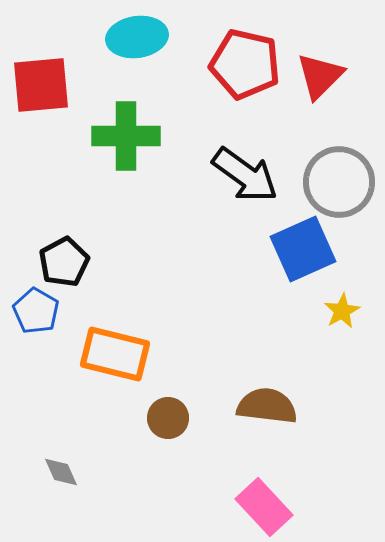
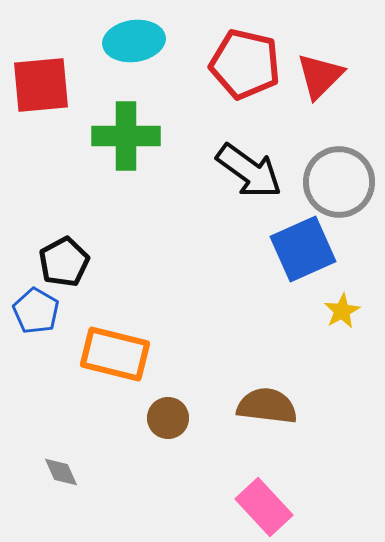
cyan ellipse: moved 3 px left, 4 px down
black arrow: moved 4 px right, 4 px up
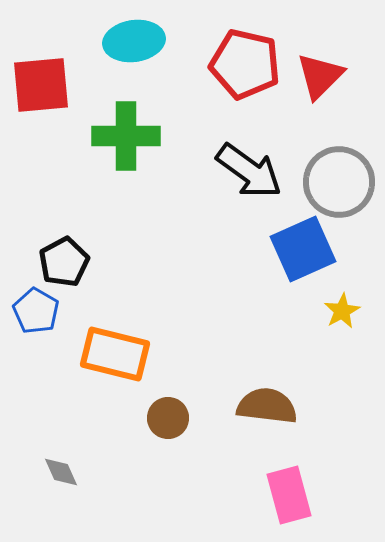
pink rectangle: moved 25 px right, 12 px up; rotated 28 degrees clockwise
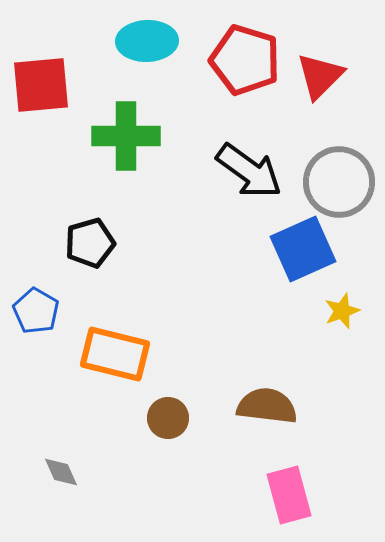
cyan ellipse: moved 13 px right; rotated 6 degrees clockwise
red pentagon: moved 4 px up; rotated 4 degrees clockwise
black pentagon: moved 26 px right, 19 px up; rotated 12 degrees clockwise
yellow star: rotated 9 degrees clockwise
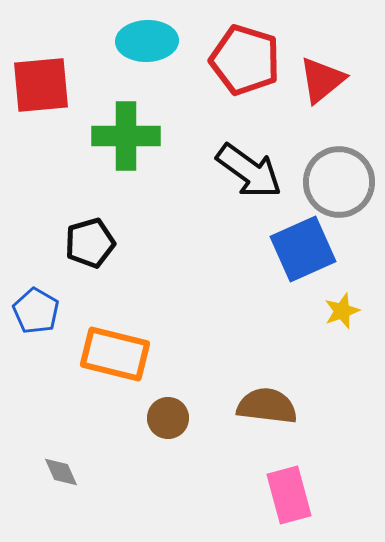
red triangle: moved 2 px right, 4 px down; rotated 6 degrees clockwise
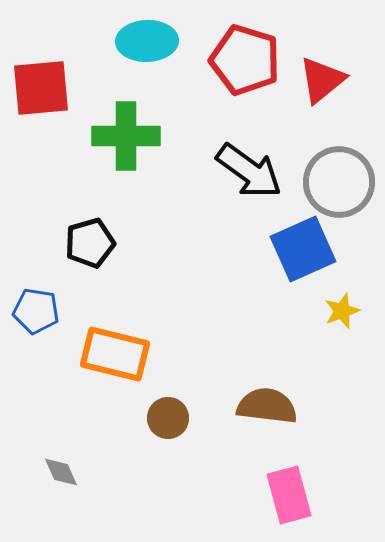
red square: moved 3 px down
blue pentagon: rotated 21 degrees counterclockwise
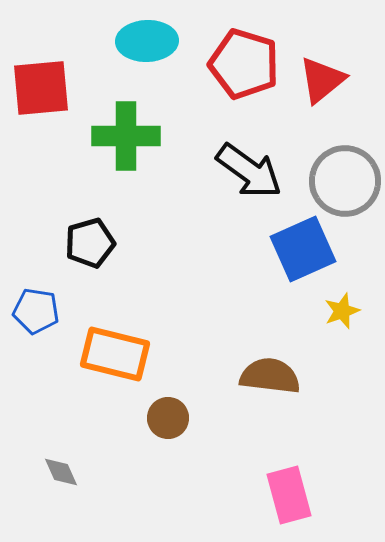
red pentagon: moved 1 px left, 4 px down
gray circle: moved 6 px right, 1 px up
brown semicircle: moved 3 px right, 30 px up
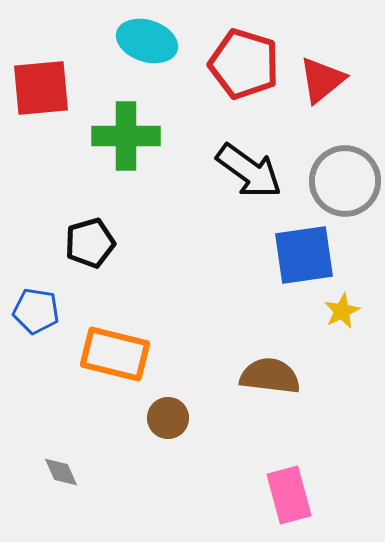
cyan ellipse: rotated 20 degrees clockwise
blue square: moved 1 px right, 6 px down; rotated 16 degrees clockwise
yellow star: rotated 6 degrees counterclockwise
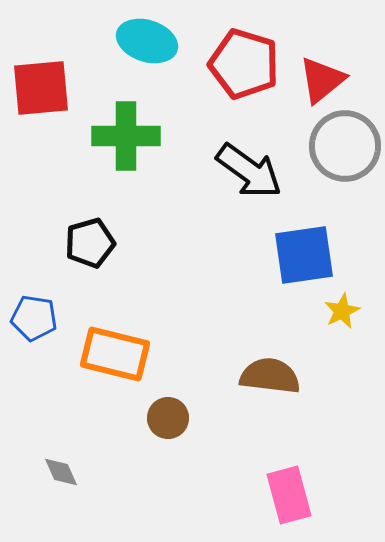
gray circle: moved 35 px up
blue pentagon: moved 2 px left, 7 px down
